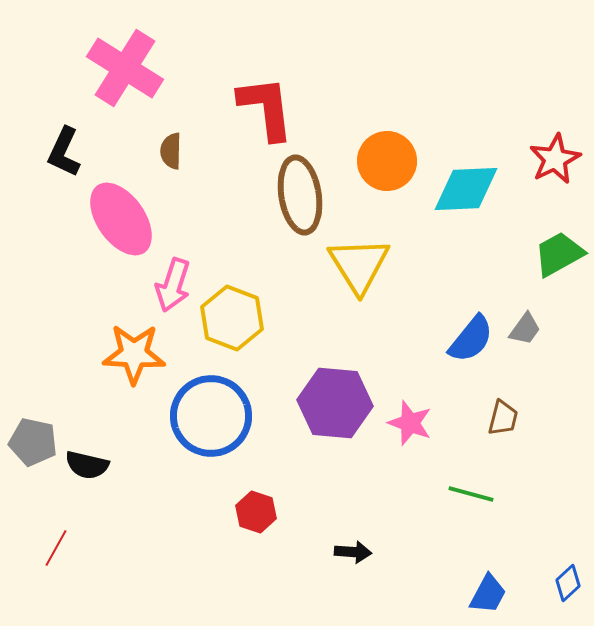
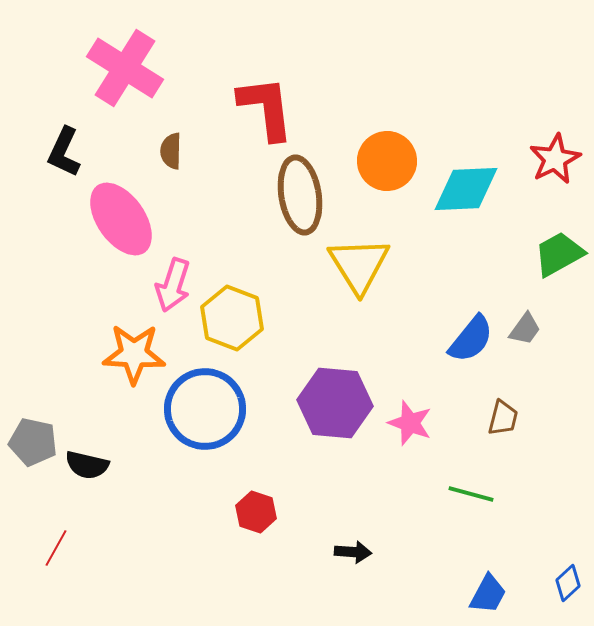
blue circle: moved 6 px left, 7 px up
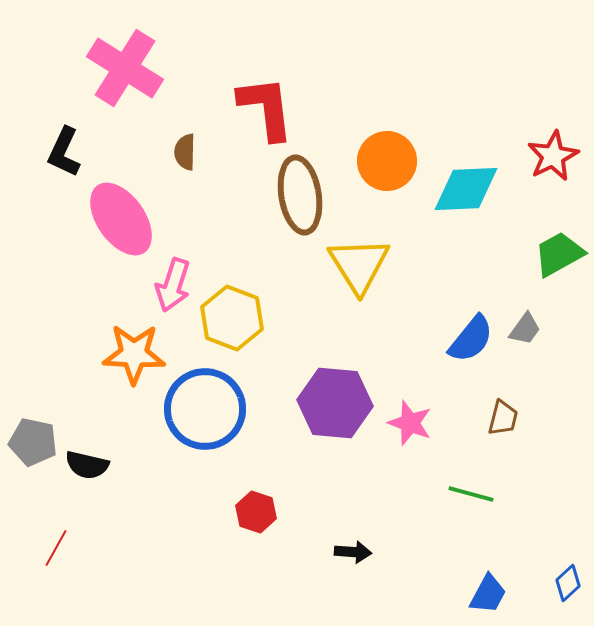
brown semicircle: moved 14 px right, 1 px down
red star: moved 2 px left, 3 px up
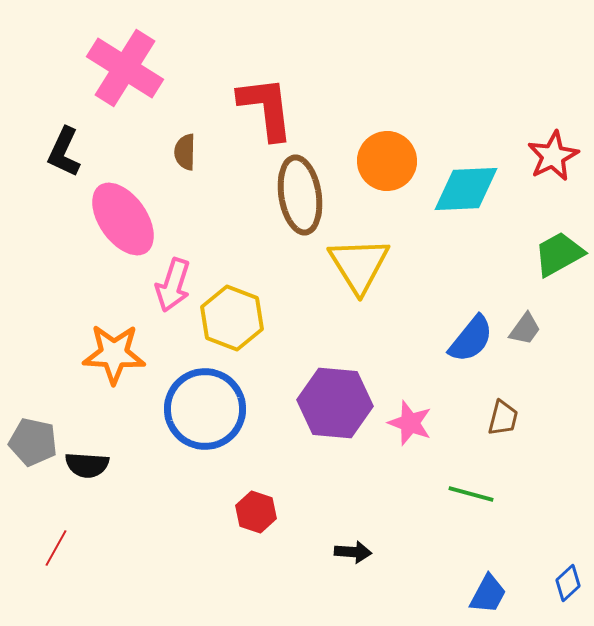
pink ellipse: moved 2 px right
orange star: moved 20 px left
black semicircle: rotated 9 degrees counterclockwise
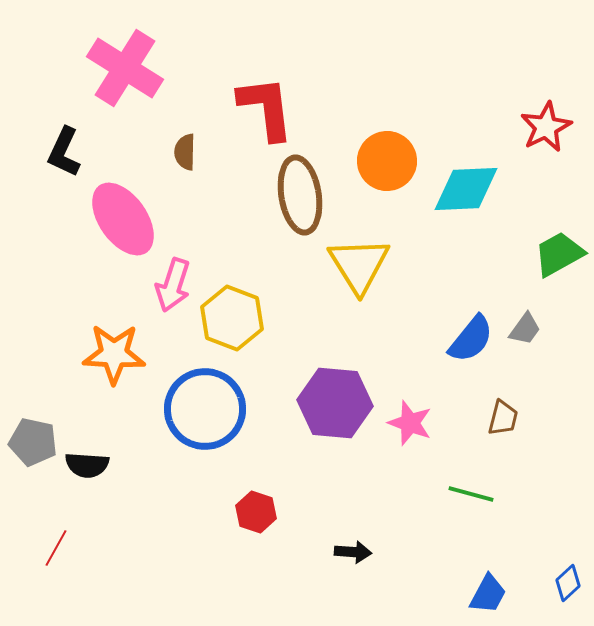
red star: moved 7 px left, 29 px up
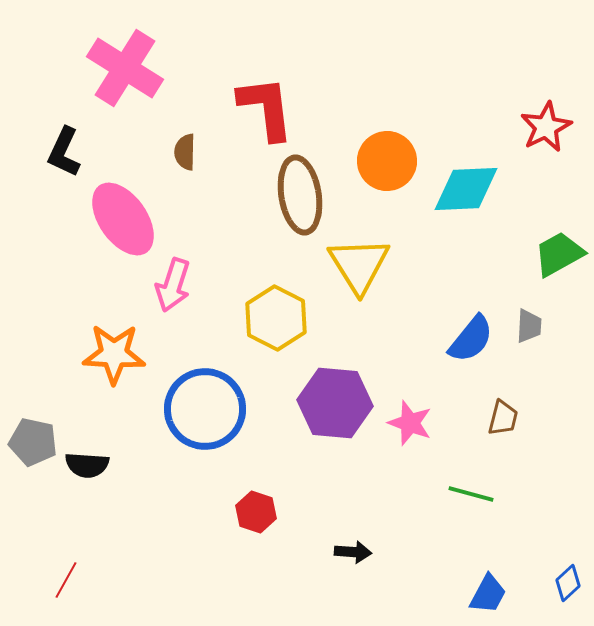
yellow hexagon: moved 44 px right; rotated 6 degrees clockwise
gray trapezoid: moved 4 px right, 3 px up; rotated 33 degrees counterclockwise
red line: moved 10 px right, 32 px down
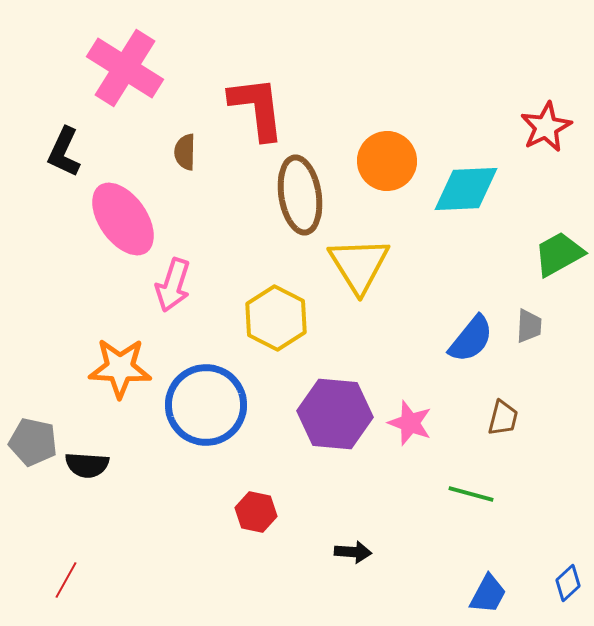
red L-shape: moved 9 px left
orange star: moved 6 px right, 14 px down
purple hexagon: moved 11 px down
blue circle: moved 1 px right, 4 px up
red hexagon: rotated 6 degrees counterclockwise
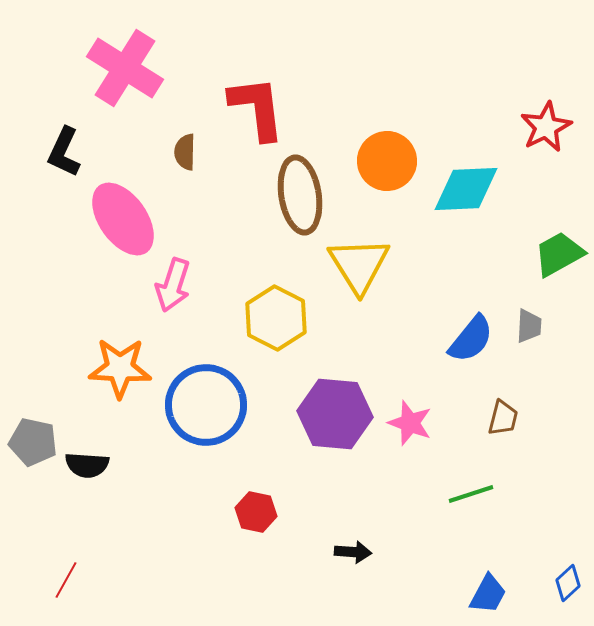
green line: rotated 33 degrees counterclockwise
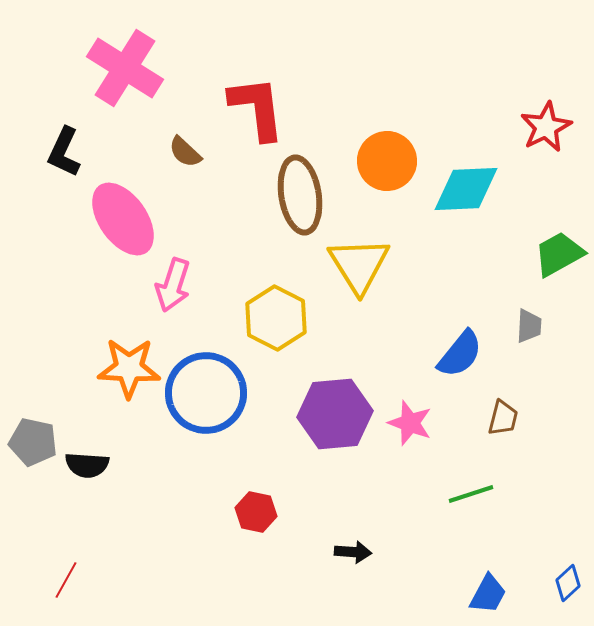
brown semicircle: rotated 48 degrees counterclockwise
blue semicircle: moved 11 px left, 15 px down
orange star: moved 9 px right
blue circle: moved 12 px up
purple hexagon: rotated 10 degrees counterclockwise
